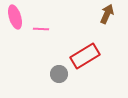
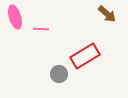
brown arrow: rotated 108 degrees clockwise
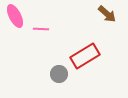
pink ellipse: moved 1 px up; rotated 10 degrees counterclockwise
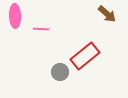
pink ellipse: rotated 25 degrees clockwise
red rectangle: rotated 8 degrees counterclockwise
gray circle: moved 1 px right, 2 px up
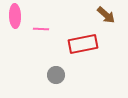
brown arrow: moved 1 px left, 1 px down
red rectangle: moved 2 px left, 12 px up; rotated 28 degrees clockwise
gray circle: moved 4 px left, 3 px down
